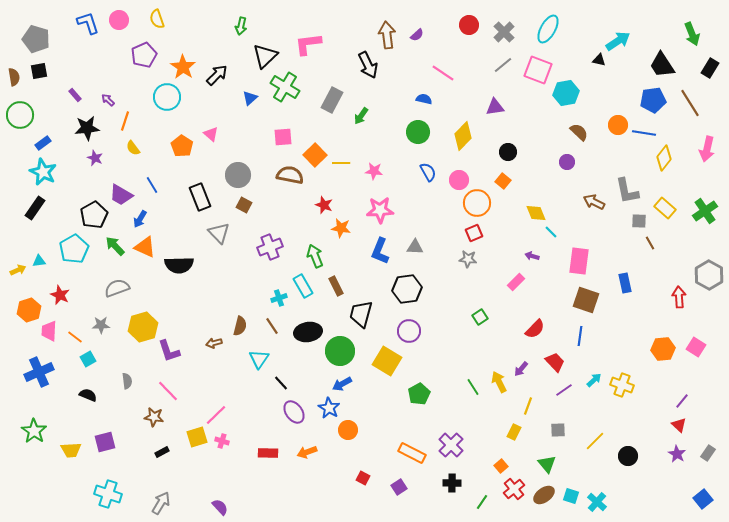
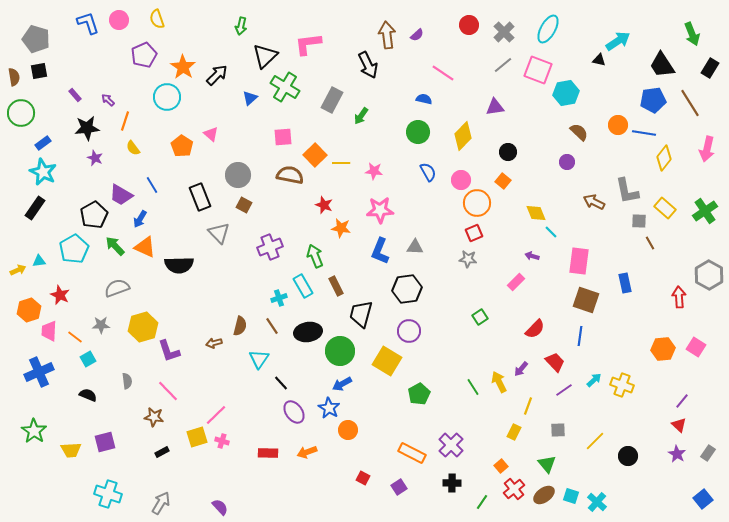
green circle at (20, 115): moved 1 px right, 2 px up
pink circle at (459, 180): moved 2 px right
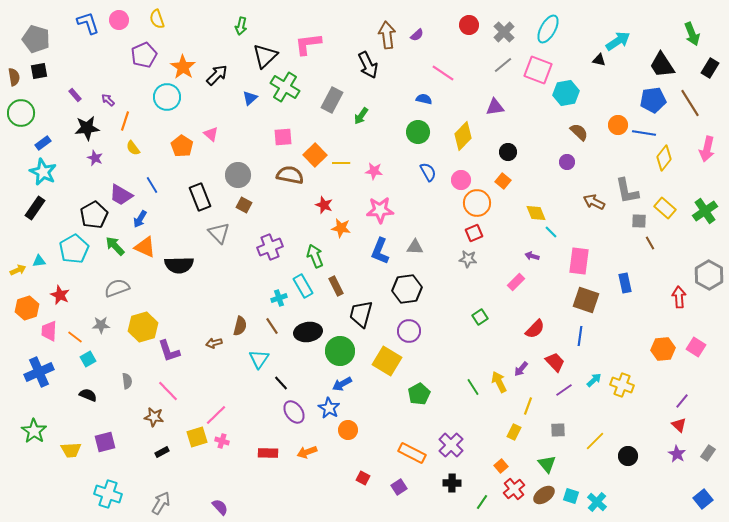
orange hexagon at (29, 310): moved 2 px left, 2 px up
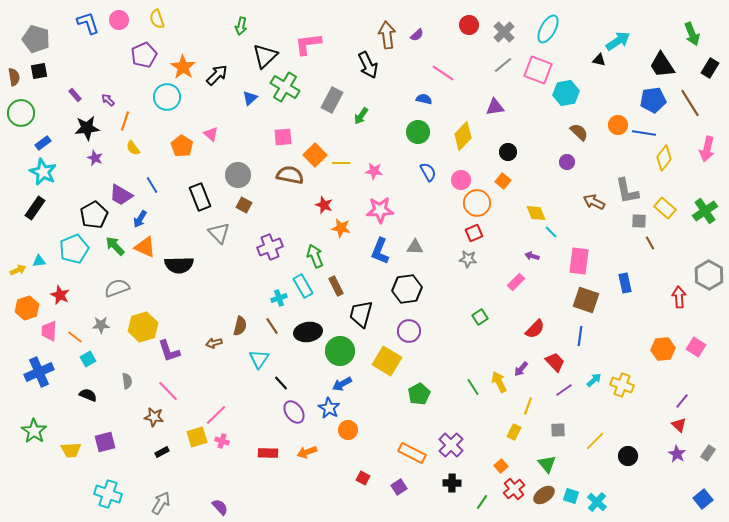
cyan pentagon at (74, 249): rotated 8 degrees clockwise
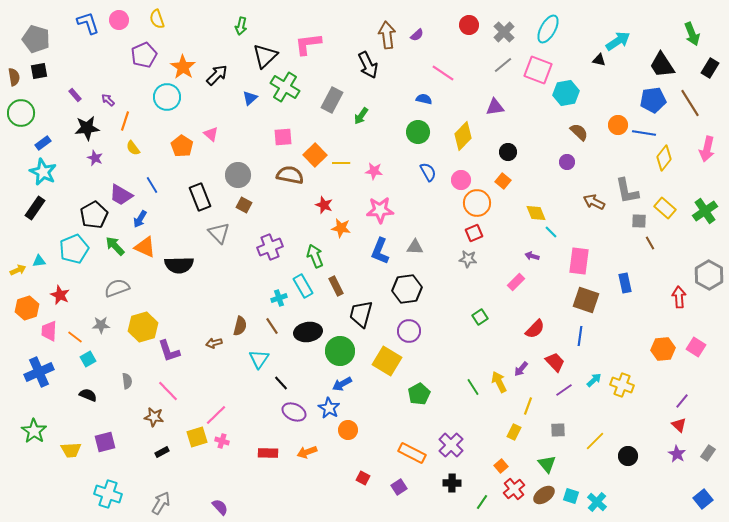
purple ellipse at (294, 412): rotated 30 degrees counterclockwise
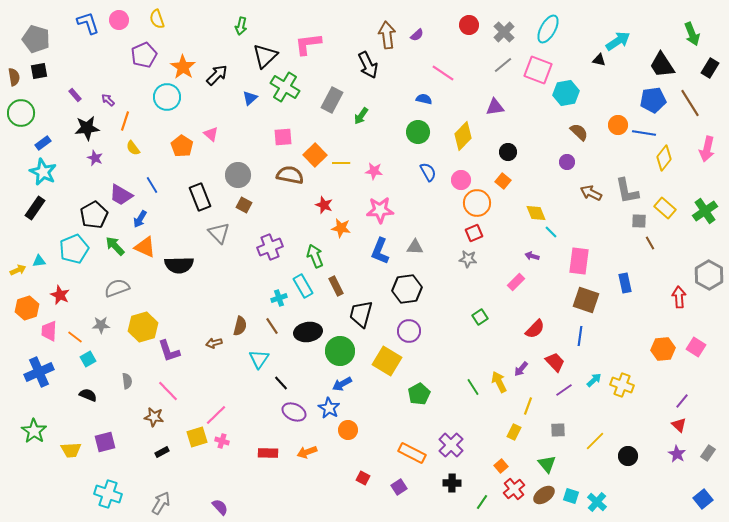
brown arrow at (594, 202): moved 3 px left, 9 px up
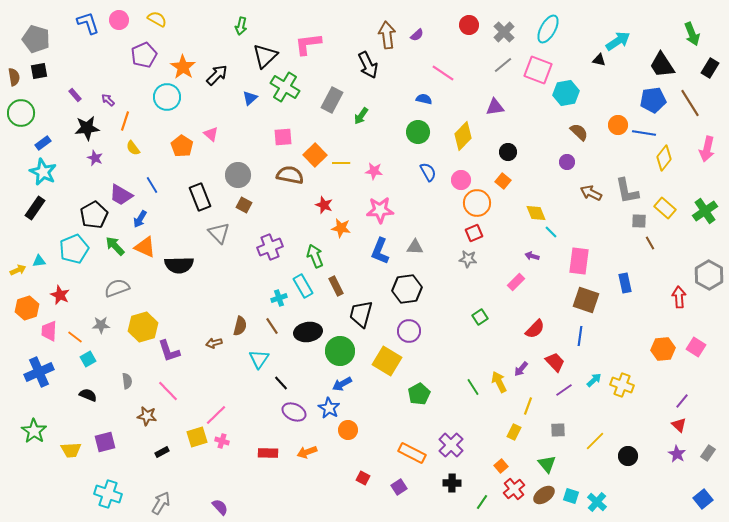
yellow semicircle at (157, 19): rotated 138 degrees clockwise
brown star at (154, 417): moved 7 px left, 1 px up
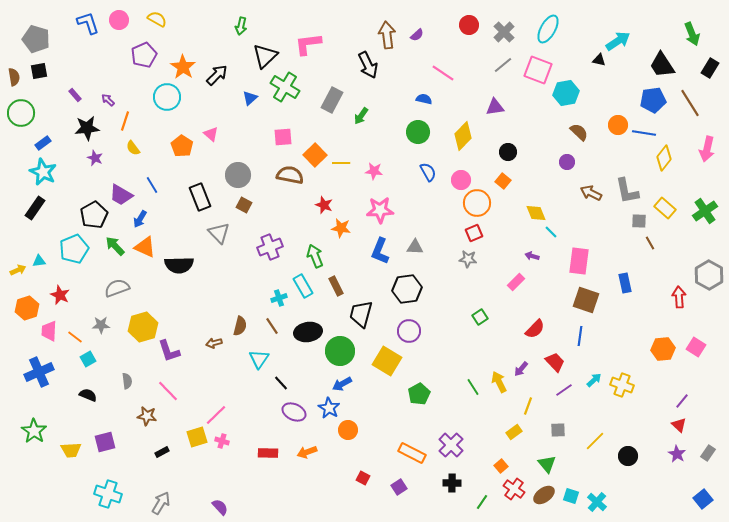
yellow rectangle at (514, 432): rotated 28 degrees clockwise
red cross at (514, 489): rotated 15 degrees counterclockwise
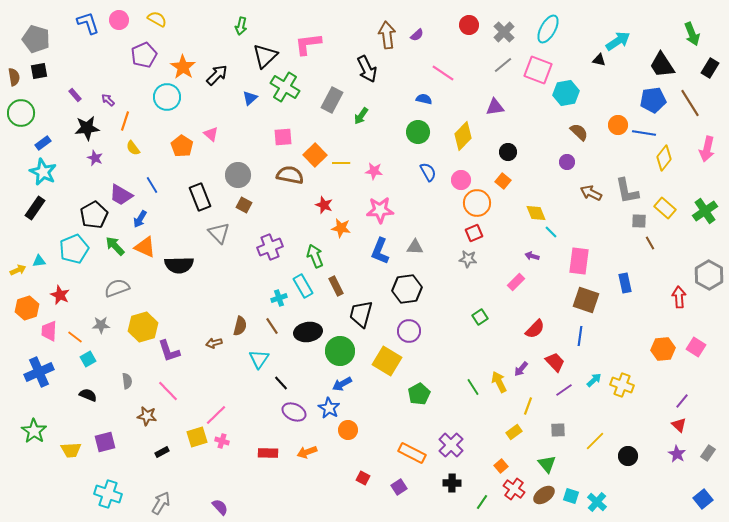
black arrow at (368, 65): moved 1 px left, 4 px down
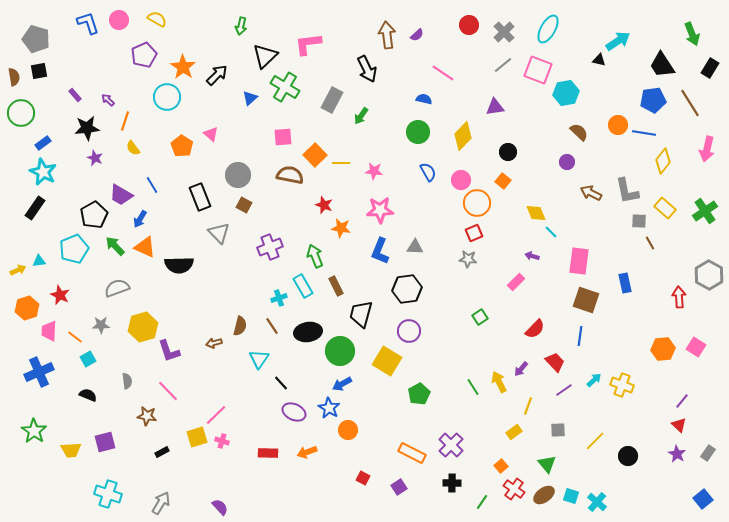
yellow diamond at (664, 158): moved 1 px left, 3 px down
